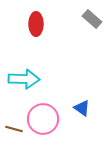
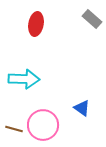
red ellipse: rotated 10 degrees clockwise
pink circle: moved 6 px down
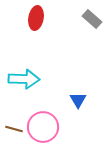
red ellipse: moved 6 px up
blue triangle: moved 4 px left, 8 px up; rotated 24 degrees clockwise
pink circle: moved 2 px down
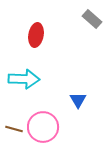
red ellipse: moved 17 px down
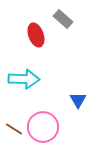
gray rectangle: moved 29 px left
red ellipse: rotated 30 degrees counterclockwise
brown line: rotated 18 degrees clockwise
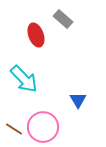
cyan arrow: rotated 44 degrees clockwise
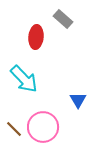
red ellipse: moved 2 px down; rotated 25 degrees clockwise
brown line: rotated 12 degrees clockwise
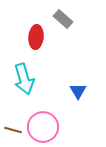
cyan arrow: rotated 28 degrees clockwise
blue triangle: moved 9 px up
brown line: moved 1 px left, 1 px down; rotated 30 degrees counterclockwise
